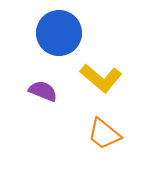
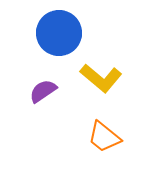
purple semicircle: rotated 56 degrees counterclockwise
orange trapezoid: moved 3 px down
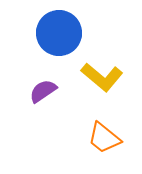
yellow L-shape: moved 1 px right, 1 px up
orange trapezoid: moved 1 px down
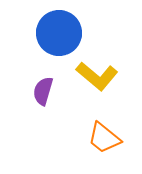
yellow L-shape: moved 5 px left, 1 px up
purple semicircle: rotated 40 degrees counterclockwise
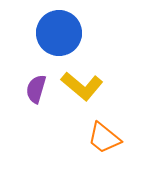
yellow L-shape: moved 15 px left, 10 px down
purple semicircle: moved 7 px left, 2 px up
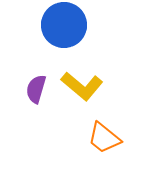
blue circle: moved 5 px right, 8 px up
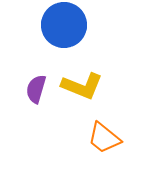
yellow L-shape: rotated 18 degrees counterclockwise
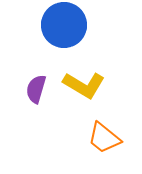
yellow L-shape: moved 2 px right, 1 px up; rotated 9 degrees clockwise
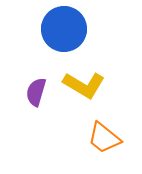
blue circle: moved 4 px down
purple semicircle: moved 3 px down
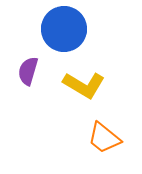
purple semicircle: moved 8 px left, 21 px up
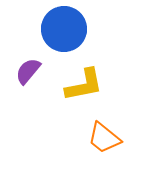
purple semicircle: rotated 24 degrees clockwise
yellow L-shape: rotated 42 degrees counterclockwise
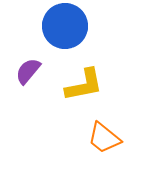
blue circle: moved 1 px right, 3 px up
